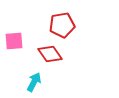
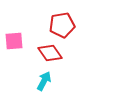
red diamond: moved 1 px up
cyan arrow: moved 10 px right, 1 px up
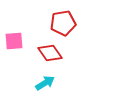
red pentagon: moved 1 px right, 2 px up
cyan arrow: moved 1 px right, 2 px down; rotated 30 degrees clockwise
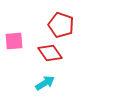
red pentagon: moved 2 px left, 2 px down; rotated 30 degrees clockwise
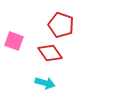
pink square: rotated 24 degrees clockwise
cyan arrow: rotated 48 degrees clockwise
